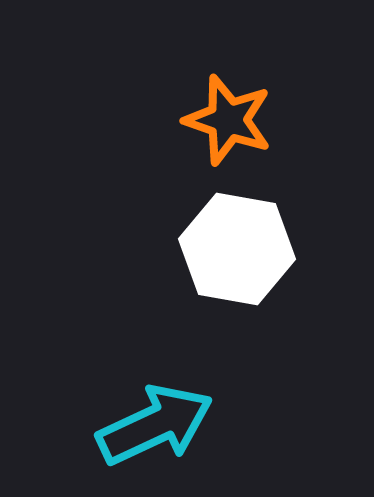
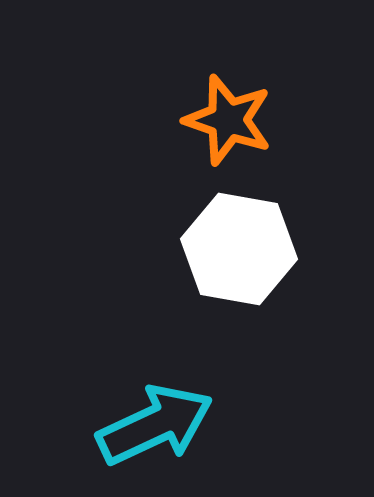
white hexagon: moved 2 px right
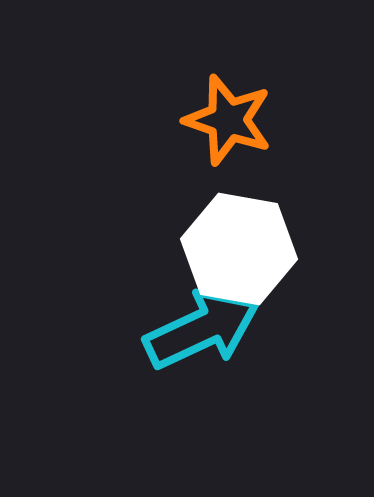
cyan arrow: moved 47 px right, 96 px up
